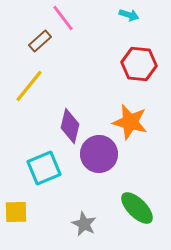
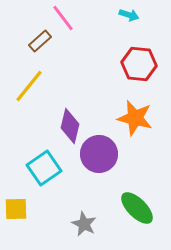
orange star: moved 5 px right, 4 px up
cyan square: rotated 12 degrees counterclockwise
yellow square: moved 3 px up
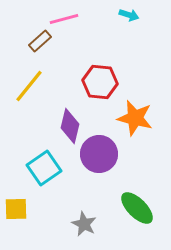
pink line: moved 1 px right, 1 px down; rotated 68 degrees counterclockwise
red hexagon: moved 39 px left, 18 px down
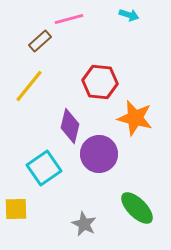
pink line: moved 5 px right
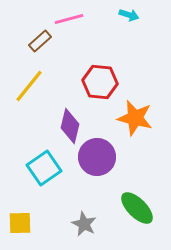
purple circle: moved 2 px left, 3 px down
yellow square: moved 4 px right, 14 px down
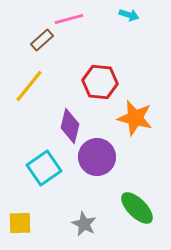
brown rectangle: moved 2 px right, 1 px up
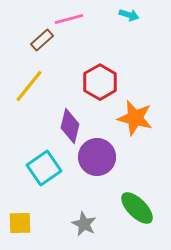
red hexagon: rotated 24 degrees clockwise
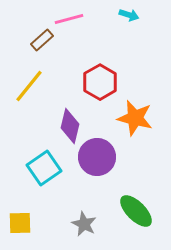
green ellipse: moved 1 px left, 3 px down
